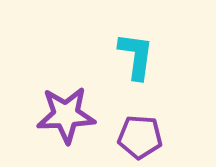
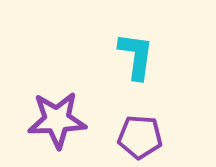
purple star: moved 9 px left, 5 px down
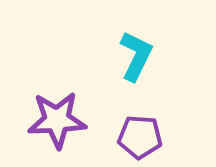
cyan L-shape: rotated 18 degrees clockwise
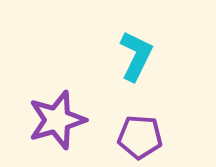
purple star: rotated 14 degrees counterclockwise
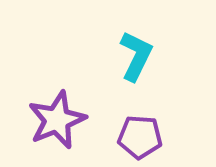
purple star: rotated 6 degrees counterclockwise
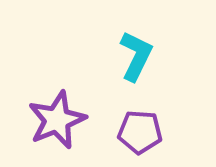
purple pentagon: moved 5 px up
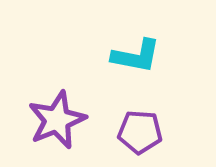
cyan L-shape: rotated 75 degrees clockwise
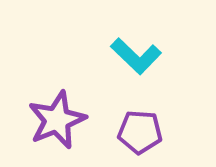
cyan L-shape: rotated 33 degrees clockwise
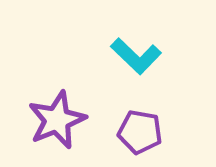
purple pentagon: rotated 6 degrees clockwise
